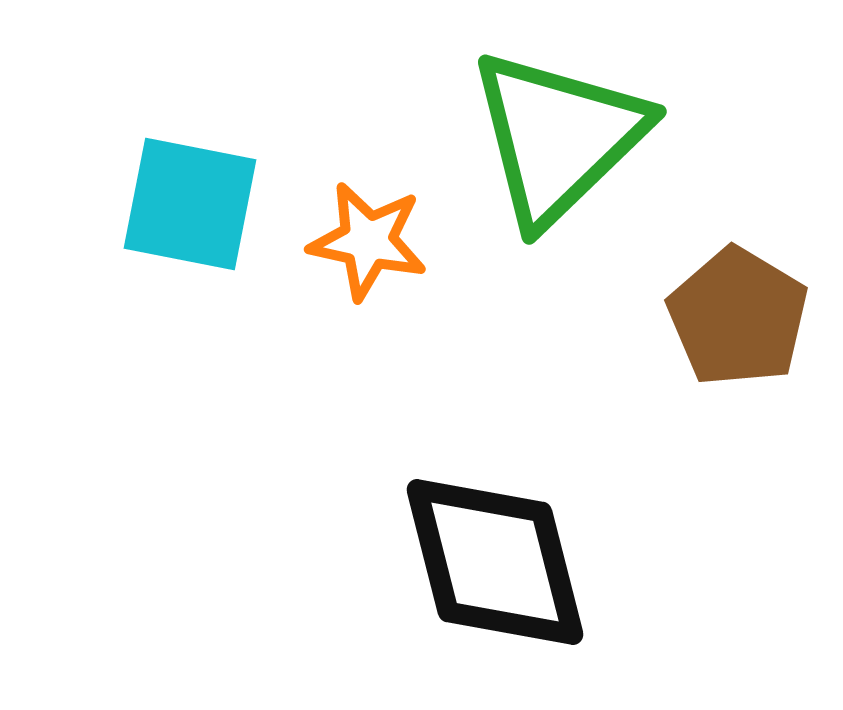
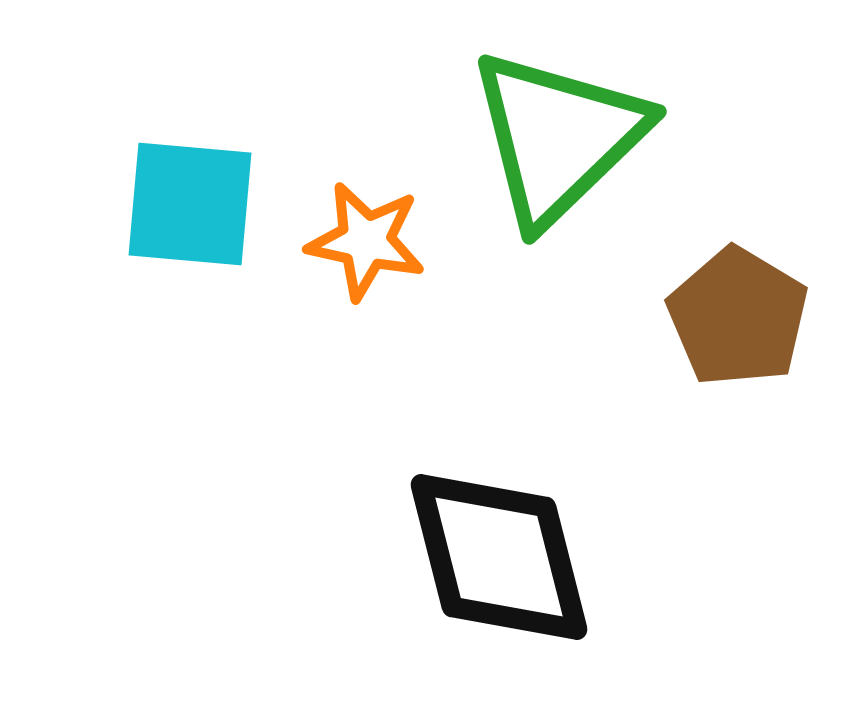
cyan square: rotated 6 degrees counterclockwise
orange star: moved 2 px left
black diamond: moved 4 px right, 5 px up
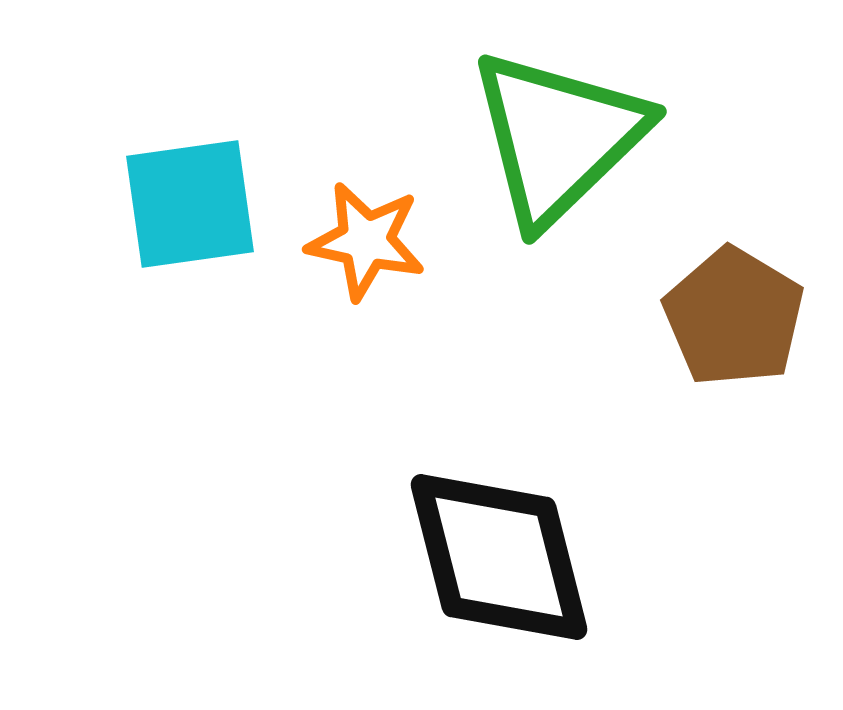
cyan square: rotated 13 degrees counterclockwise
brown pentagon: moved 4 px left
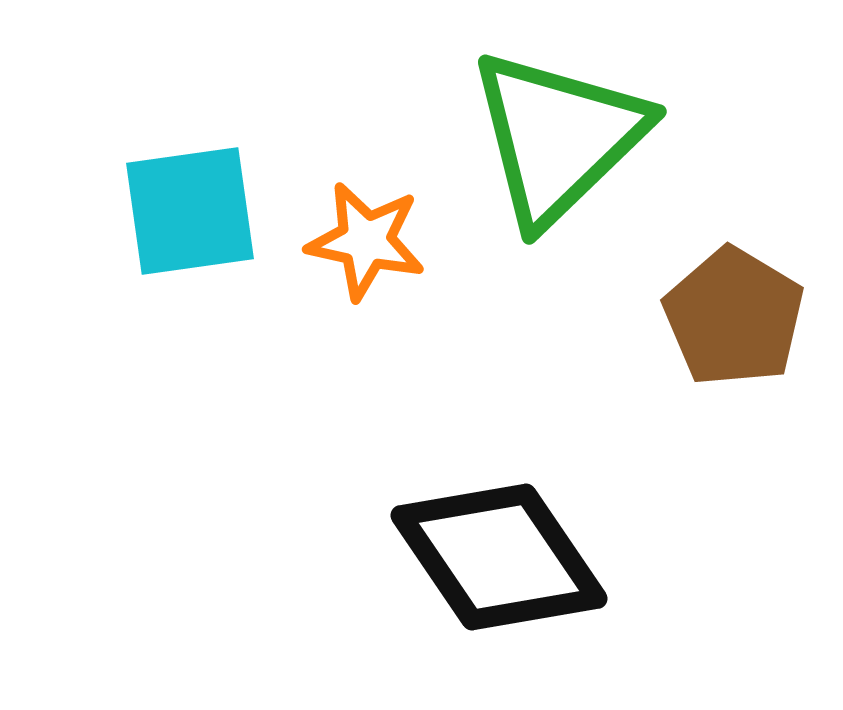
cyan square: moved 7 px down
black diamond: rotated 20 degrees counterclockwise
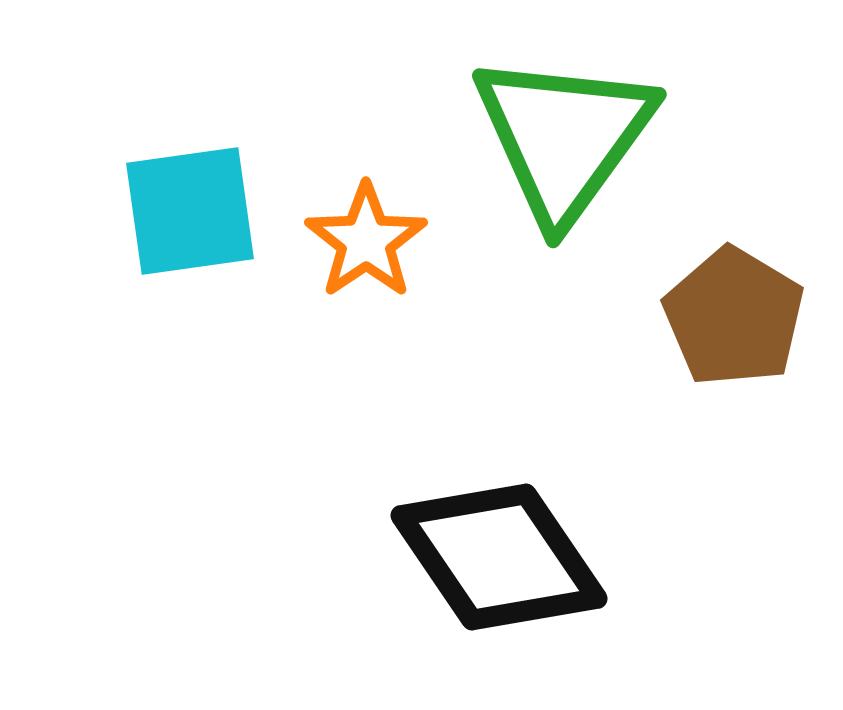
green triangle: moved 6 px right; rotated 10 degrees counterclockwise
orange star: rotated 26 degrees clockwise
